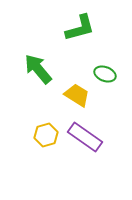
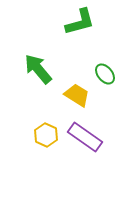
green L-shape: moved 6 px up
green ellipse: rotated 30 degrees clockwise
yellow hexagon: rotated 20 degrees counterclockwise
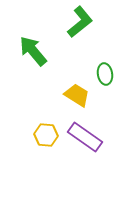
green L-shape: rotated 24 degrees counterclockwise
green arrow: moved 5 px left, 18 px up
green ellipse: rotated 30 degrees clockwise
yellow hexagon: rotated 20 degrees counterclockwise
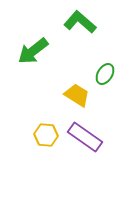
green L-shape: rotated 100 degrees counterclockwise
green arrow: rotated 88 degrees counterclockwise
green ellipse: rotated 40 degrees clockwise
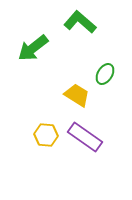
green arrow: moved 3 px up
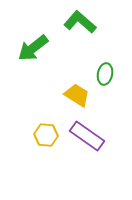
green ellipse: rotated 20 degrees counterclockwise
purple rectangle: moved 2 px right, 1 px up
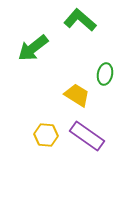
green L-shape: moved 2 px up
